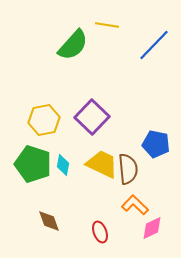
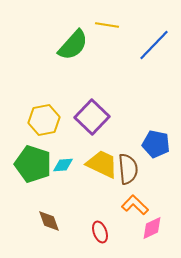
cyan diamond: rotated 75 degrees clockwise
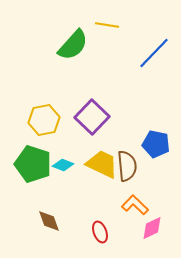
blue line: moved 8 px down
cyan diamond: rotated 25 degrees clockwise
brown semicircle: moved 1 px left, 3 px up
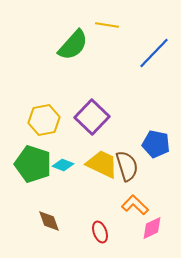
brown semicircle: rotated 12 degrees counterclockwise
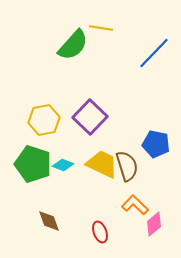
yellow line: moved 6 px left, 3 px down
purple square: moved 2 px left
pink diamond: moved 2 px right, 4 px up; rotated 15 degrees counterclockwise
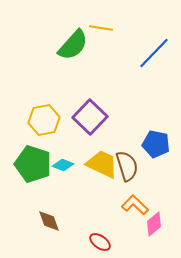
red ellipse: moved 10 px down; rotated 35 degrees counterclockwise
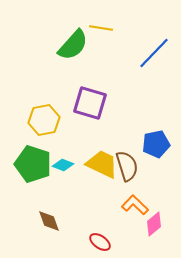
purple square: moved 14 px up; rotated 28 degrees counterclockwise
blue pentagon: rotated 24 degrees counterclockwise
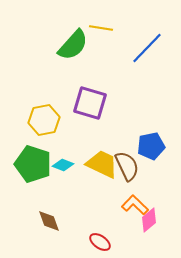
blue line: moved 7 px left, 5 px up
blue pentagon: moved 5 px left, 2 px down
brown semicircle: rotated 8 degrees counterclockwise
pink diamond: moved 5 px left, 4 px up
